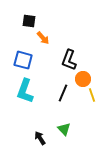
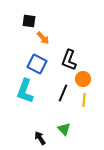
blue square: moved 14 px right, 4 px down; rotated 12 degrees clockwise
yellow line: moved 8 px left, 5 px down; rotated 24 degrees clockwise
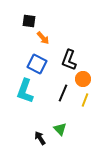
yellow line: moved 1 px right; rotated 16 degrees clockwise
green triangle: moved 4 px left
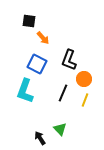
orange circle: moved 1 px right
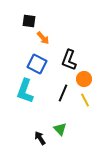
yellow line: rotated 48 degrees counterclockwise
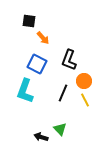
orange circle: moved 2 px down
black arrow: moved 1 px right, 1 px up; rotated 40 degrees counterclockwise
